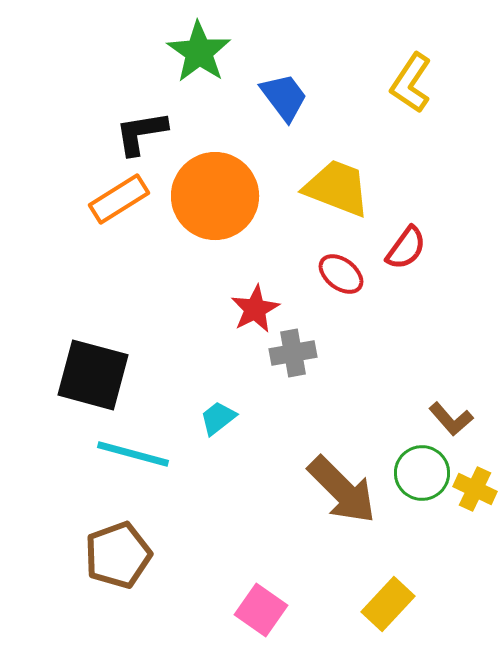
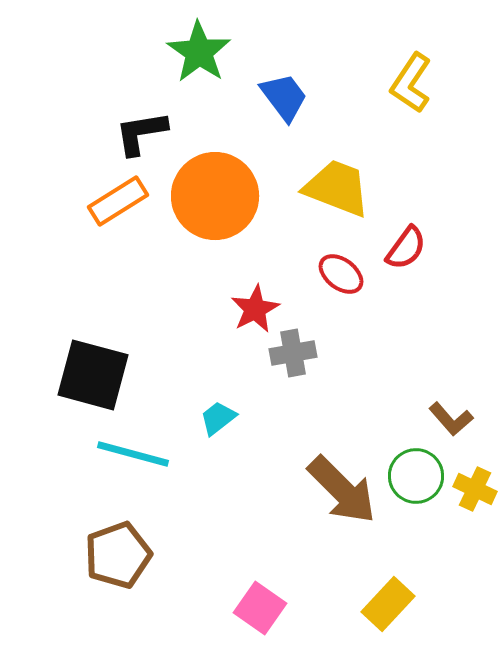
orange rectangle: moved 1 px left, 2 px down
green circle: moved 6 px left, 3 px down
pink square: moved 1 px left, 2 px up
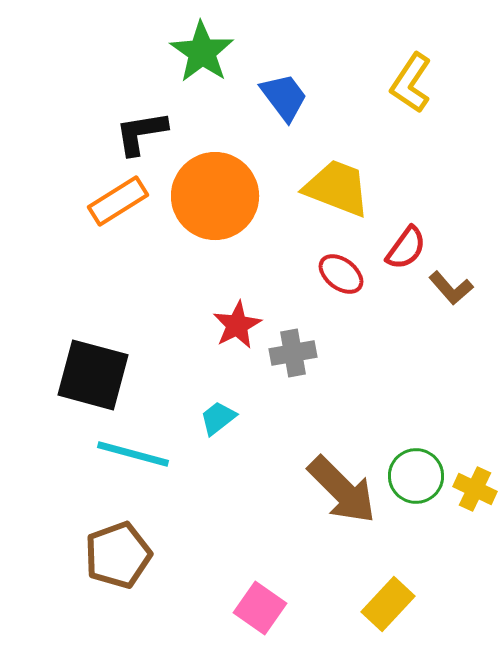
green star: moved 3 px right
red star: moved 18 px left, 16 px down
brown L-shape: moved 131 px up
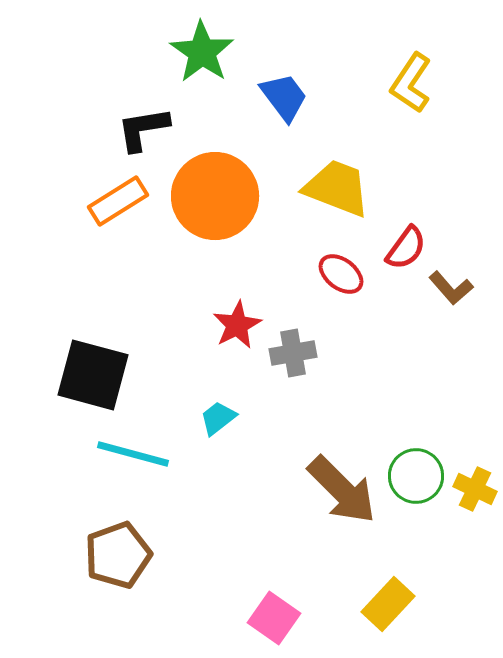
black L-shape: moved 2 px right, 4 px up
pink square: moved 14 px right, 10 px down
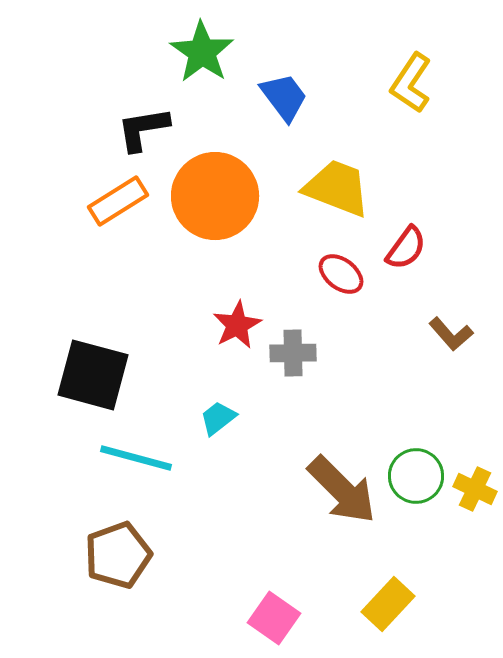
brown L-shape: moved 46 px down
gray cross: rotated 9 degrees clockwise
cyan line: moved 3 px right, 4 px down
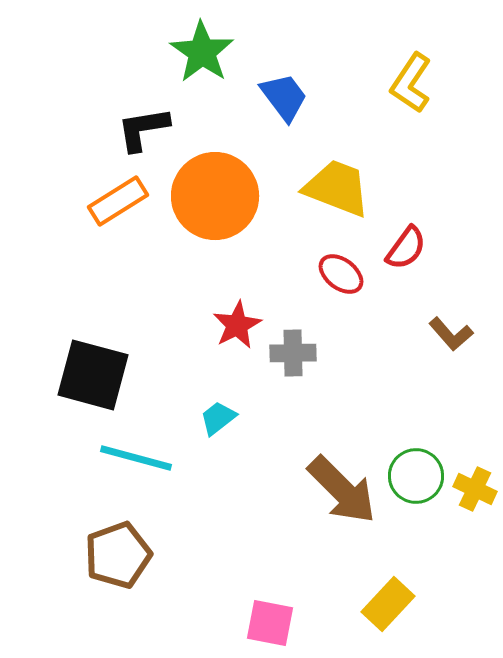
pink square: moved 4 px left, 5 px down; rotated 24 degrees counterclockwise
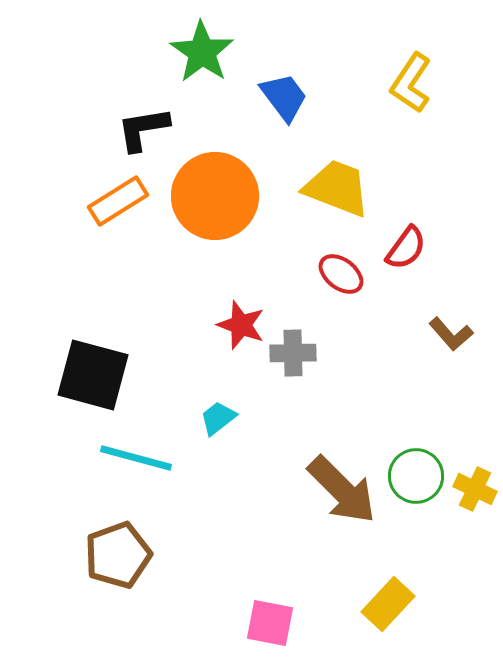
red star: moved 4 px right; rotated 24 degrees counterclockwise
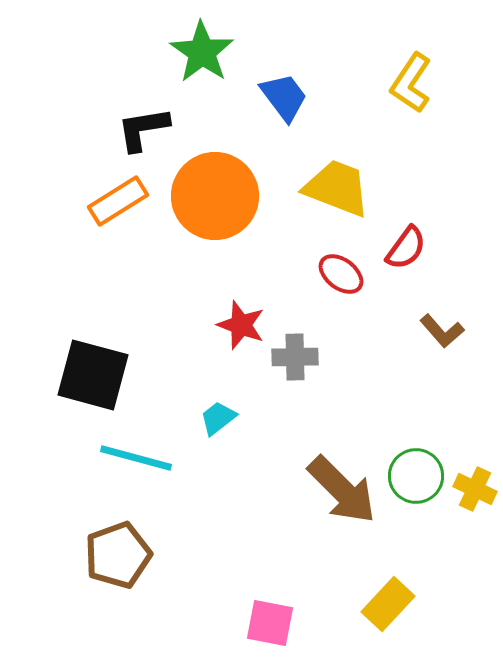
brown L-shape: moved 9 px left, 3 px up
gray cross: moved 2 px right, 4 px down
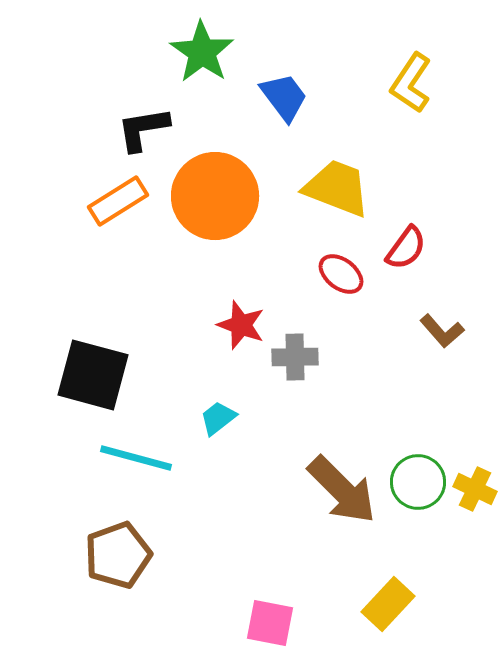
green circle: moved 2 px right, 6 px down
